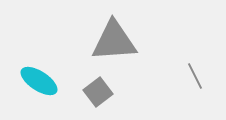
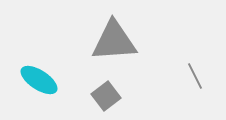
cyan ellipse: moved 1 px up
gray square: moved 8 px right, 4 px down
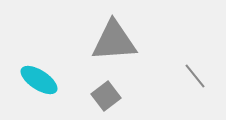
gray line: rotated 12 degrees counterclockwise
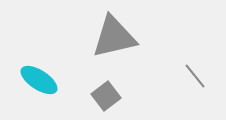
gray triangle: moved 4 px up; rotated 9 degrees counterclockwise
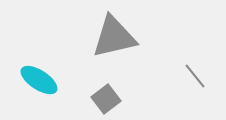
gray square: moved 3 px down
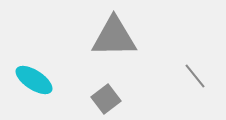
gray triangle: rotated 12 degrees clockwise
cyan ellipse: moved 5 px left
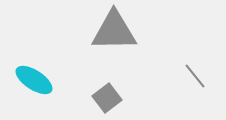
gray triangle: moved 6 px up
gray square: moved 1 px right, 1 px up
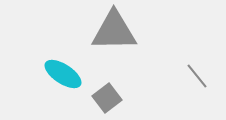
gray line: moved 2 px right
cyan ellipse: moved 29 px right, 6 px up
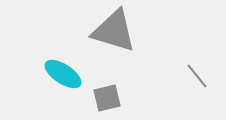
gray triangle: rotated 18 degrees clockwise
gray square: rotated 24 degrees clockwise
